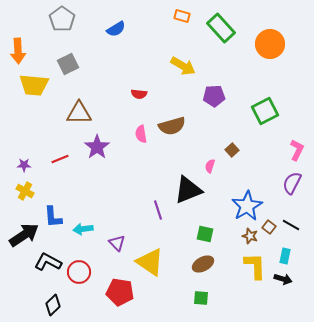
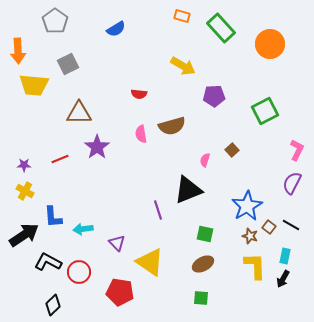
gray pentagon at (62, 19): moved 7 px left, 2 px down
pink semicircle at (210, 166): moved 5 px left, 6 px up
black arrow at (283, 279): rotated 102 degrees clockwise
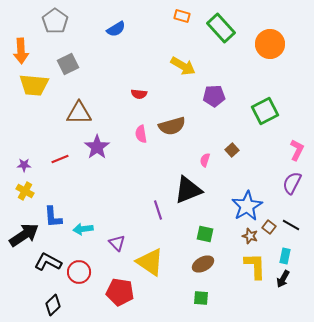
orange arrow at (18, 51): moved 3 px right
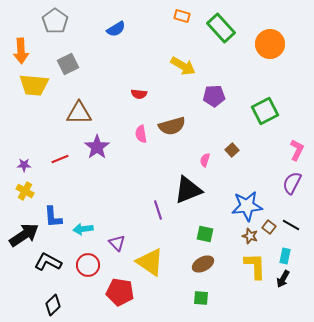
blue star at (247, 206): rotated 24 degrees clockwise
red circle at (79, 272): moved 9 px right, 7 px up
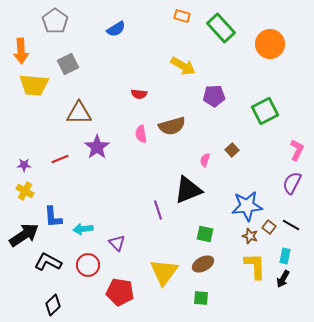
yellow triangle at (150, 262): moved 14 px right, 10 px down; rotated 32 degrees clockwise
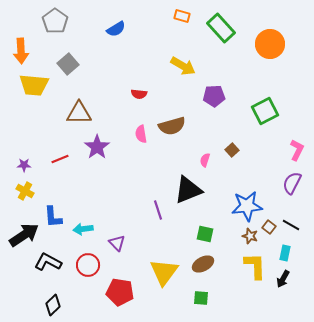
gray square at (68, 64): rotated 15 degrees counterclockwise
cyan rectangle at (285, 256): moved 3 px up
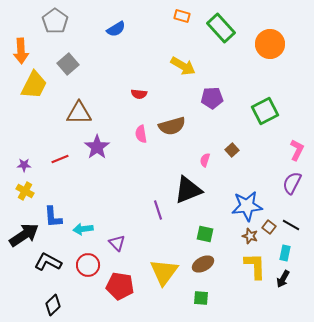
yellow trapezoid at (34, 85): rotated 68 degrees counterclockwise
purple pentagon at (214, 96): moved 2 px left, 2 px down
red pentagon at (120, 292): moved 6 px up
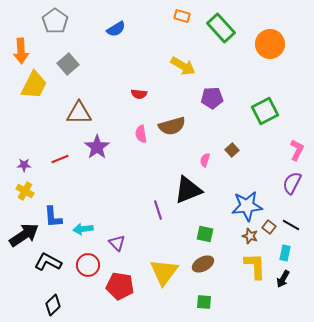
green square at (201, 298): moved 3 px right, 4 px down
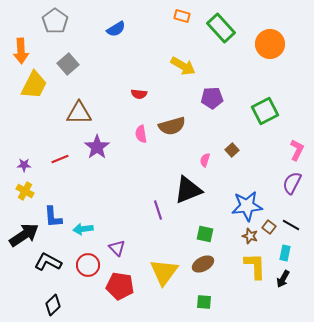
purple triangle at (117, 243): moved 5 px down
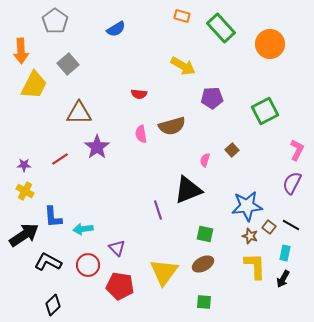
red line at (60, 159): rotated 12 degrees counterclockwise
